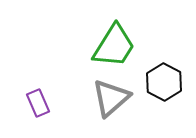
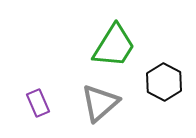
gray triangle: moved 11 px left, 5 px down
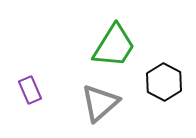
purple rectangle: moved 8 px left, 13 px up
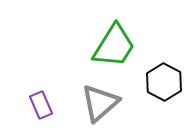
purple rectangle: moved 11 px right, 15 px down
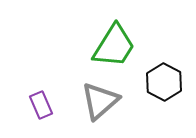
gray triangle: moved 2 px up
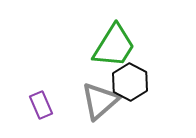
black hexagon: moved 34 px left
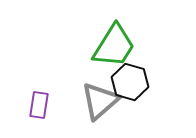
black hexagon: rotated 12 degrees counterclockwise
purple rectangle: moved 2 px left; rotated 32 degrees clockwise
